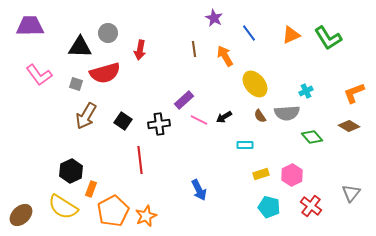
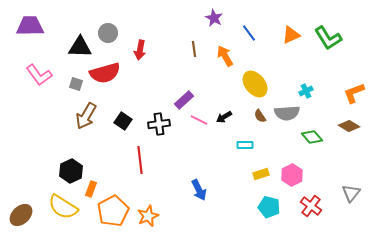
orange star: moved 2 px right
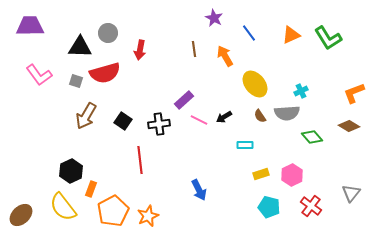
gray square: moved 3 px up
cyan cross: moved 5 px left
yellow semicircle: rotated 20 degrees clockwise
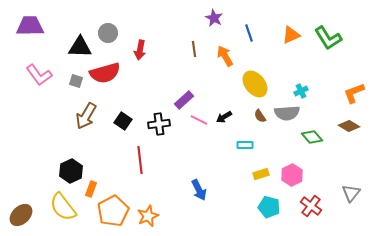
blue line: rotated 18 degrees clockwise
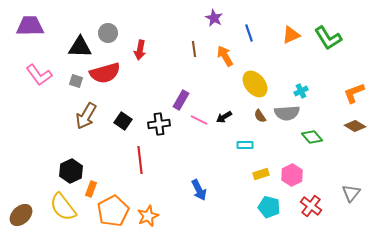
purple rectangle: moved 3 px left; rotated 18 degrees counterclockwise
brown diamond: moved 6 px right
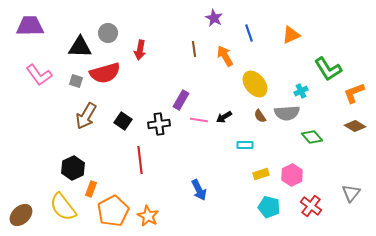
green L-shape: moved 31 px down
pink line: rotated 18 degrees counterclockwise
black hexagon: moved 2 px right, 3 px up
orange star: rotated 20 degrees counterclockwise
